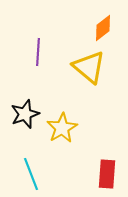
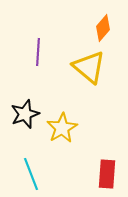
orange diamond: rotated 12 degrees counterclockwise
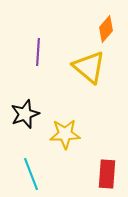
orange diamond: moved 3 px right, 1 px down
yellow star: moved 3 px right, 6 px down; rotated 28 degrees clockwise
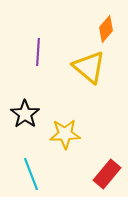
black star: rotated 16 degrees counterclockwise
red rectangle: rotated 36 degrees clockwise
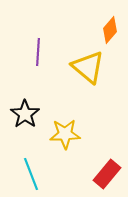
orange diamond: moved 4 px right, 1 px down
yellow triangle: moved 1 px left
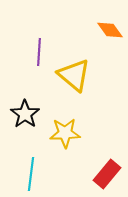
orange diamond: rotated 76 degrees counterclockwise
purple line: moved 1 px right
yellow triangle: moved 14 px left, 8 px down
yellow star: moved 1 px up
cyan line: rotated 28 degrees clockwise
